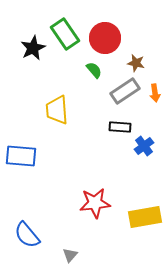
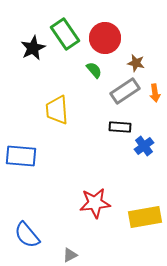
gray triangle: rotated 21 degrees clockwise
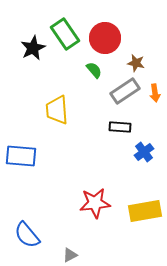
blue cross: moved 6 px down
yellow rectangle: moved 6 px up
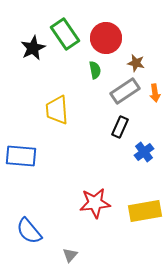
red circle: moved 1 px right
green semicircle: moved 1 px right; rotated 30 degrees clockwise
black rectangle: rotated 70 degrees counterclockwise
blue semicircle: moved 2 px right, 4 px up
gray triangle: rotated 21 degrees counterclockwise
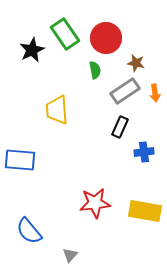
black star: moved 1 px left, 2 px down
blue cross: rotated 30 degrees clockwise
blue rectangle: moved 1 px left, 4 px down
yellow rectangle: rotated 20 degrees clockwise
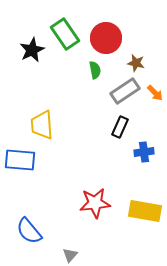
orange arrow: rotated 36 degrees counterclockwise
yellow trapezoid: moved 15 px left, 15 px down
